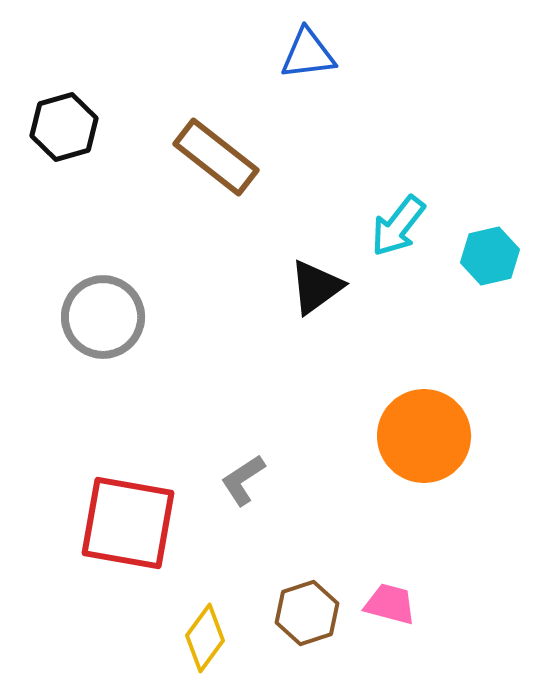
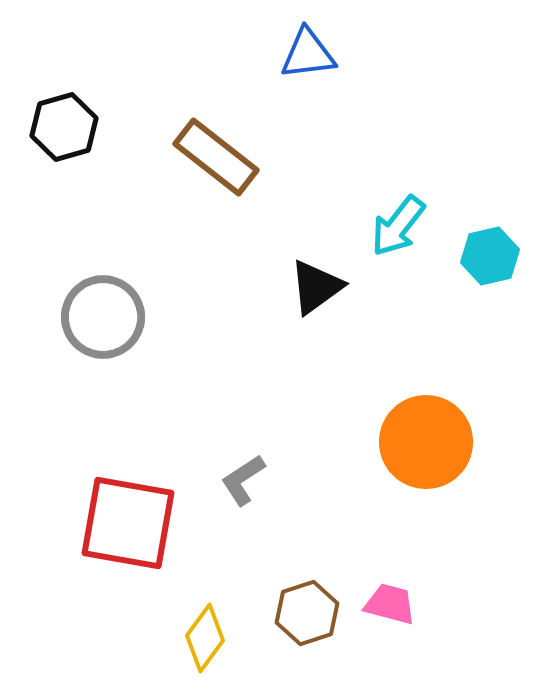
orange circle: moved 2 px right, 6 px down
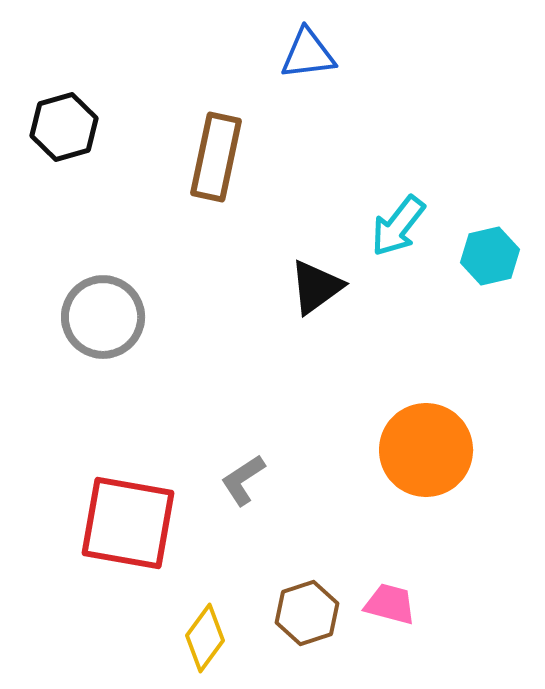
brown rectangle: rotated 64 degrees clockwise
orange circle: moved 8 px down
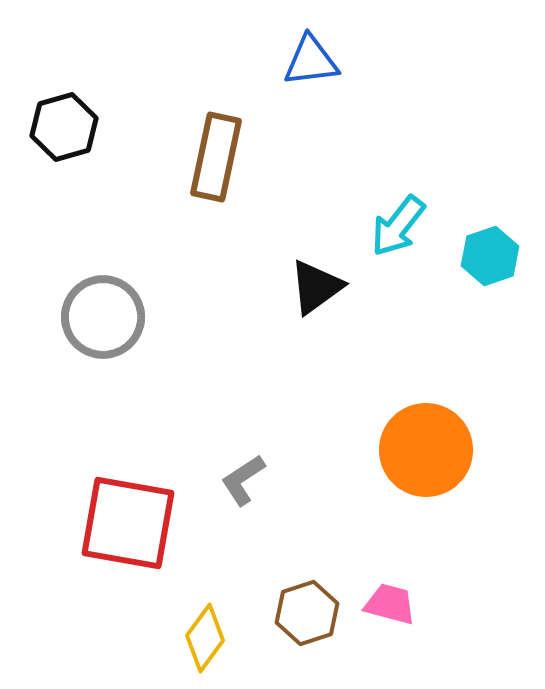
blue triangle: moved 3 px right, 7 px down
cyan hexagon: rotated 6 degrees counterclockwise
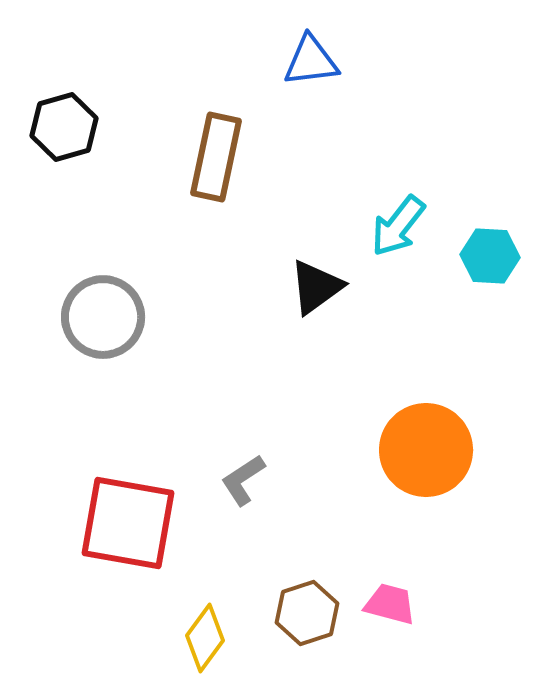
cyan hexagon: rotated 22 degrees clockwise
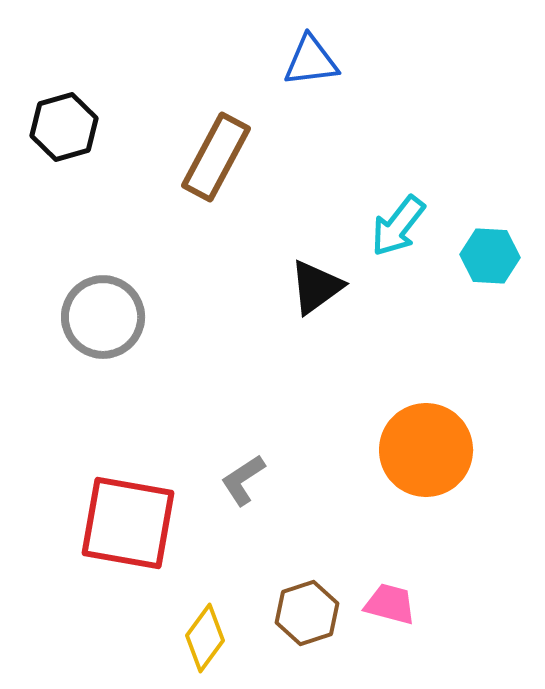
brown rectangle: rotated 16 degrees clockwise
